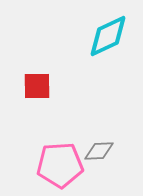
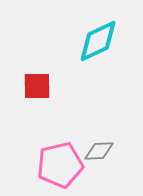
cyan diamond: moved 10 px left, 5 px down
pink pentagon: rotated 9 degrees counterclockwise
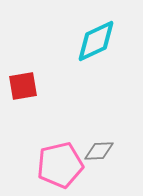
cyan diamond: moved 2 px left
red square: moved 14 px left; rotated 8 degrees counterclockwise
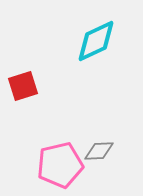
red square: rotated 8 degrees counterclockwise
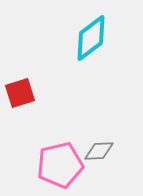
cyan diamond: moved 5 px left, 3 px up; rotated 12 degrees counterclockwise
red square: moved 3 px left, 7 px down
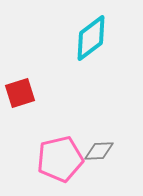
pink pentagon: moved 6 px up
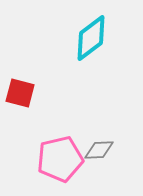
red square: rotated 32 degrees clockwise
gray diamond: moved 1 px up
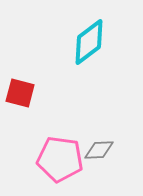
cyan diamond: moved 2 px left, 4 px down
pink pentagon: rotated 21 degrees clockwise
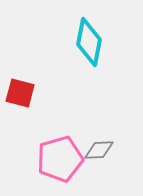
cyan diamond: rotated 42 degrees counterclockwise
pink pentagon: rotated 24 degrees counterclockwise
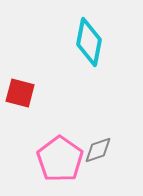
gray diamond: moved 1 px left; rotated 16 degrees counterclockwise
pink pentagon: rotated 21 degrees counterclockwise
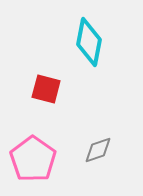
red square: moved 26 px right, 4 px up
pink pentagon: moved 27 px left
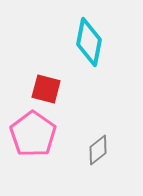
gray diamond: rotated 20 degrees counterclockwise
pink pentagon: moved 25 px up
